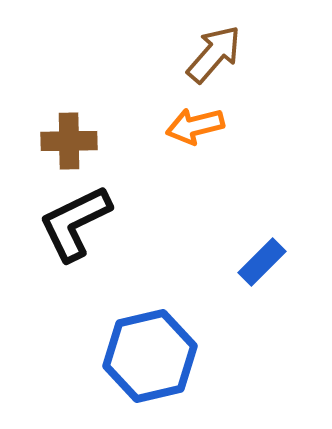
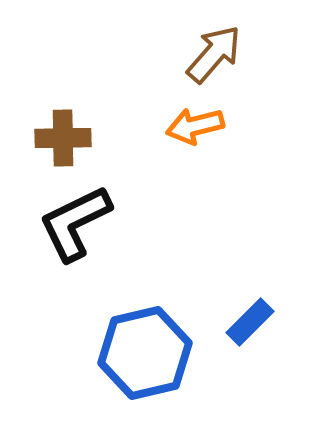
brown cross: moved 6 px left, 3 px up
blue rectangle: moved 12 px left, 60 px down
blue hexagon: moved 5 px left, 3 px up
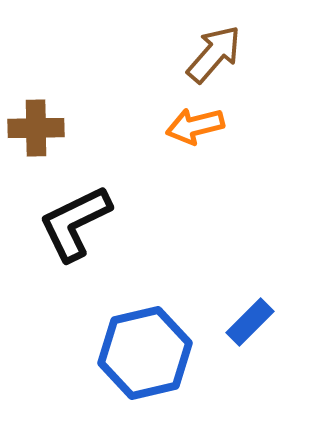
brown cross: moved 27 px left, 10 px up
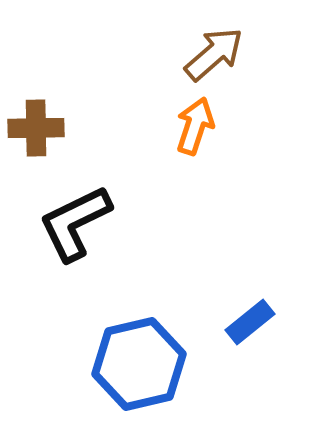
brown arrow: rotated 8 degrees clockwise
orange arrow: rotated 122 degrees clockwise
blue rectangle: rotated 6 degrees clockwise
blue hexagon: moved 6 px left, 11 px down
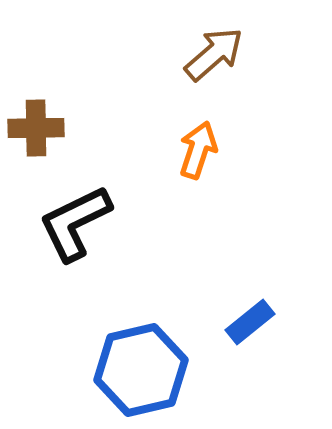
orange arrow: moved 3 px right, 24 px down
blue hexagon: moved 2 px right, 6 px down
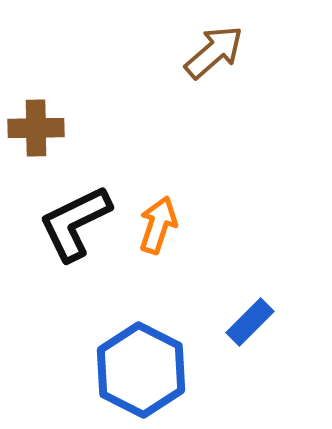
brown arrow: moved 2 px up
orange arrow: moved 40 px left, 75 px down
blue rectangle: rotated 6 degrees counterclockwise
blue hexagon: rotated 20 degrees counterclockwise
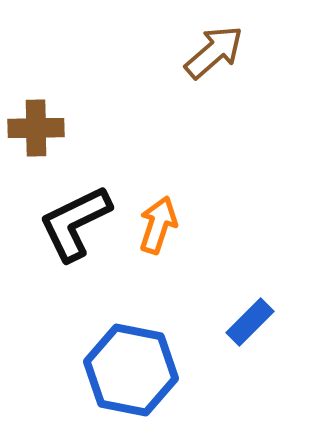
blue hexagon: moved 10 px left; rotated 16 degrees counterclockwise
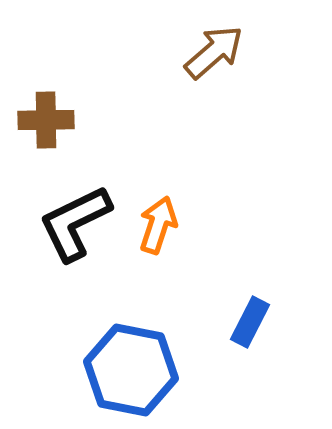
brown cross: moved 10 px right, 8 px up
blue rectangle: rotated 18 degrees counterclockwise
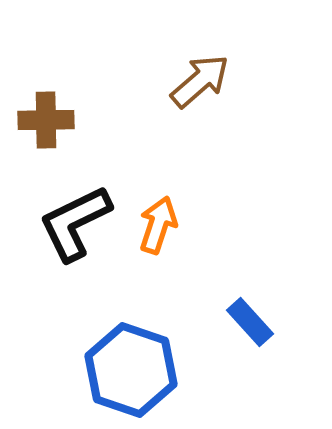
brown arrow: moved 14 px left, 29 px down
blue rectangle: rotated 69 degrees counterclockwise
blue hexagon: rotated 8 degrees clockwise
